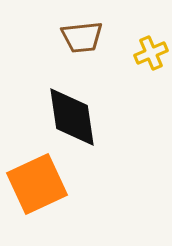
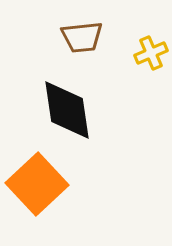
black diamond: moved 5 px left, 7 px up
orange square: rotated 18 degrees counterclockwise
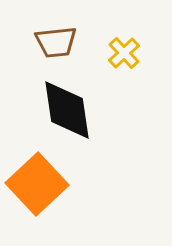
brown trapezoid: moved 26 px left, 5 px down
yellow cross: moved 27 px left; rotated 20 degrees counterclockwise
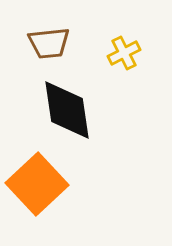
brown trapezoid: moved 7 px left, 1 px down
yellow cross: rotated 16 degrees clockwise
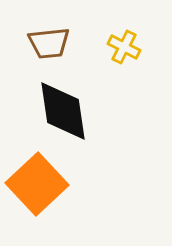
yellow cross: moved 6 px up; rotated 36 degrees counterclockwise
black diamond: moved 4 px left, 1 px down
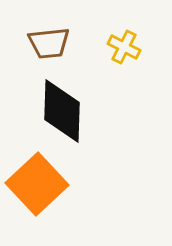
black diamond: moved 1 px left; rotated 10 degrees clockwise
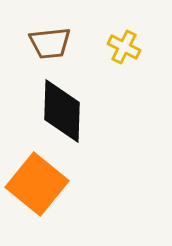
brown trapezoid: moved 1 px right
orange square: rotated 8 degrees counterclockwise
